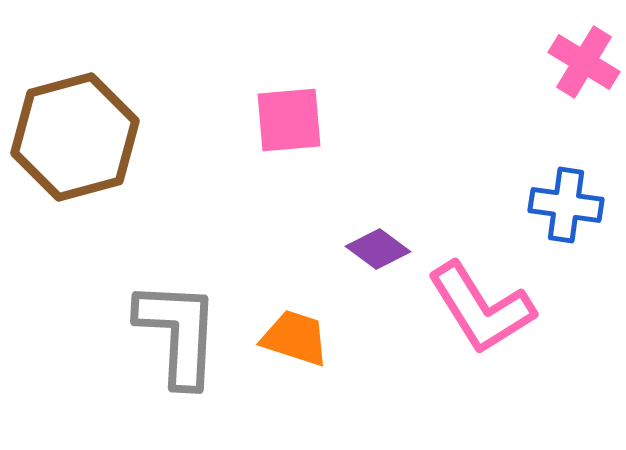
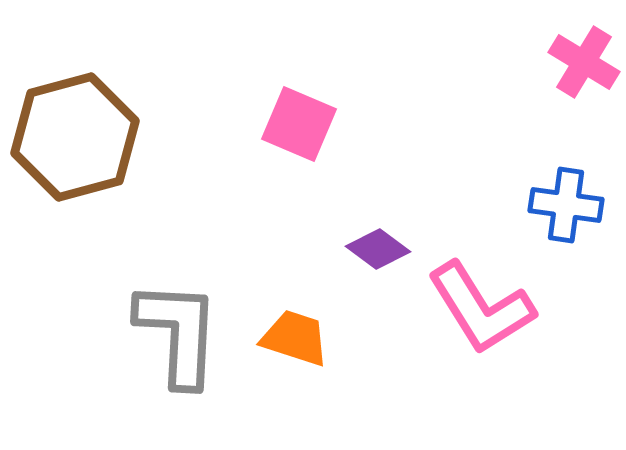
pink square: moved 10 px right, 4 px down; rotated 28 degrees clockwise
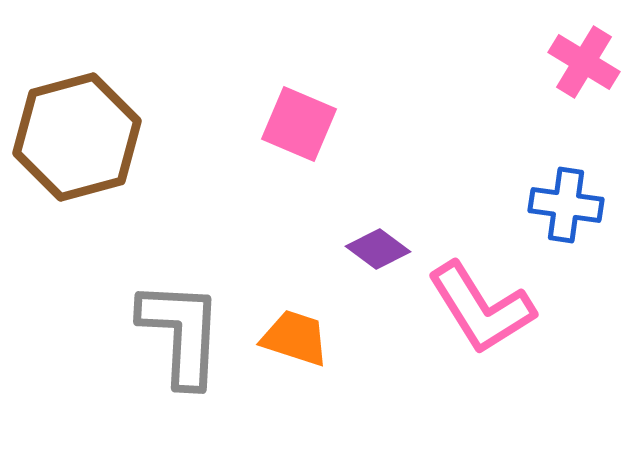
brown hexagon: moved 2 px right
gray L-shape: moved 3 px right
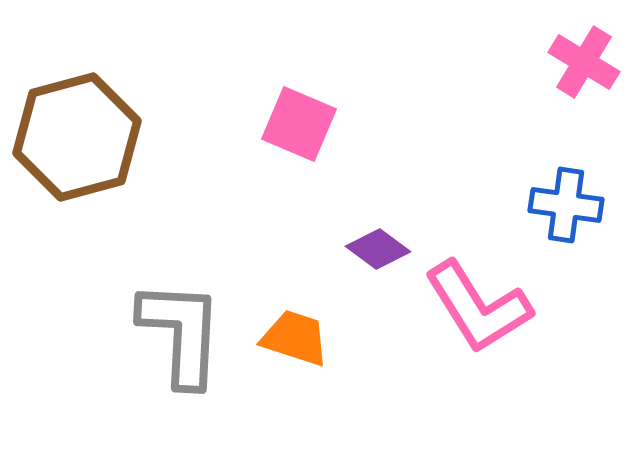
pink L-shape: moved 3 px left, 1 px up
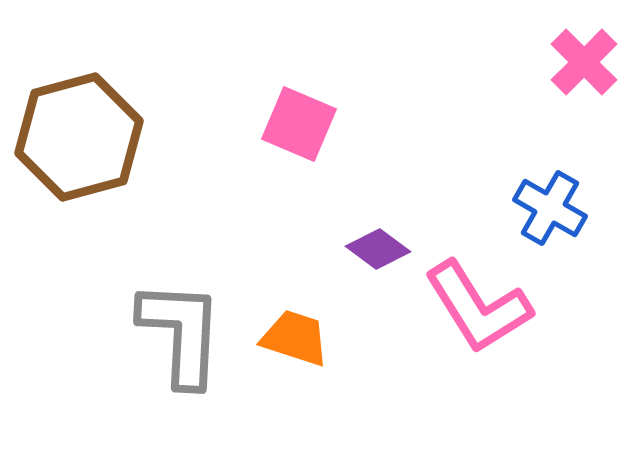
pink cross: rotated 14 degrees clockwise
brown hexagon: moved 2 px right
blue cross: moved 16 px left, 3 px down; rotated 22 degrees clockwise
